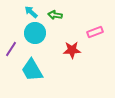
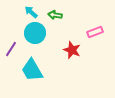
red star: rotated 24 degrees clockwise
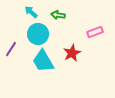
green arrow: moved 3 px right
cyan circle: moved 3 px right, 1 px down
red star: moved 3 px down; rotated 24 degrees clockwise
cyan trapezoid: moved 11 px right, 9 px up
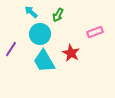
green arrow: rotated 72 degrees counterclockwise
cyan circle: moved 2 px right
red star: moved 1 px left; rotated 18 degrees counterclockwise
cyan trapezoid: moved 1 px right
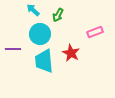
cyan arrow: moved 2 px right, 2 px up
purple line: moved 2 px right; rotated 56 degrees clockwise
cyan trapezoid: rotated 25 degrees clockwise
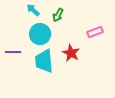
purple line: moved 3 px down
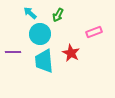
cyan arrow: moved 3 px left, 3 px down
pink rectangle: moved 1 px left
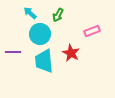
pink rectangle: moved 2 px left, 1 px up
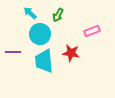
red star: rotated 18 degrees counterclockwise
